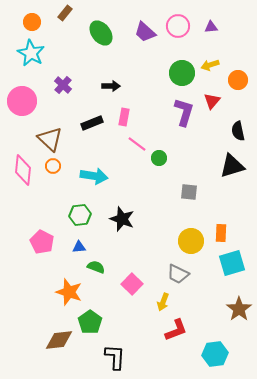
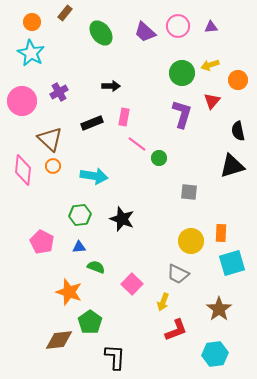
purple cross at (63, 85): moved 4 px left, 7 px down; rotated 18 degrees clockwise
purple L-shape at (184, 112): moved 2 px left, 2 px down
brown star at (239, 309): moved 20 px left
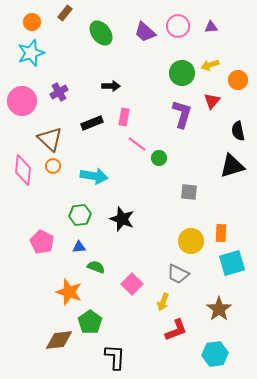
cyan star at (31, 53): rotated 24 degrees clockwise
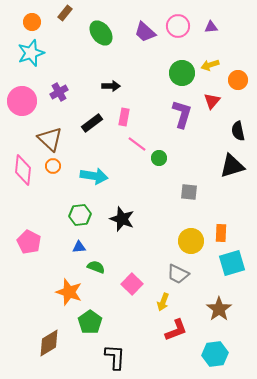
black rectangle at (92, 123): rotated 15 degrees counterclockwise
pink pentagon at (42, 242): moved 13 px left
brown diamond at (59, 340): moved 10 px left, 3 px down; rotated 24 degrees counterclockwise
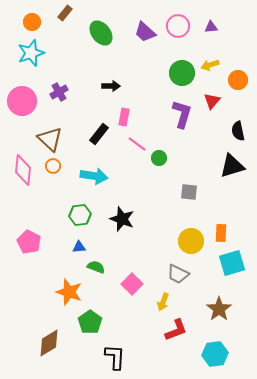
black rectangle at (92, 123): moved 7 px right, 11 px down; rotated 15 degrees counterclockwise
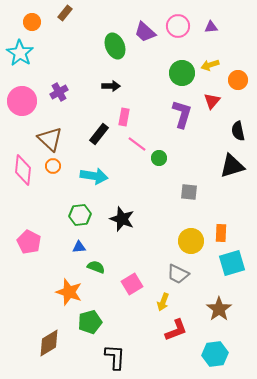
green ellipse at (101, 33): moved 14 px right, 13 px down; rotated 15 degrees clockwise
cyan star at (31, 53): moved 11 px left; rotated 20 degrees counterclockwise
pink square at (132, 284): rotated 15 degrees clockwise
green pentagon at (90, 322): rotated 20 degrees clockwise
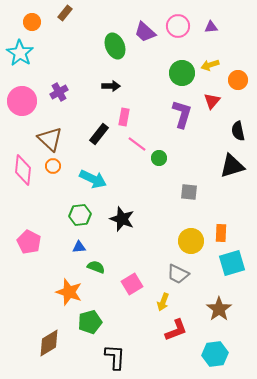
cyan arrow at (94, 176): moved 1 px left, 3 px down; rotated 16 degrees clockwise
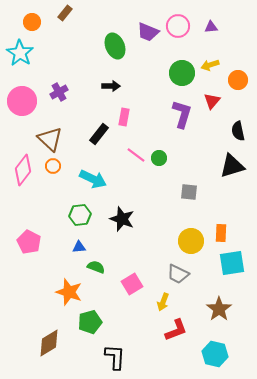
purple trapezoid at (145, 32): moved 3 px right; rotated 20 degrees counterclockwise
pink line at (137, 144): moved 1 px left, 11 px down
pink diamond at (23, 170): rotated 32 degrees clockwise
cyan square at (232, 263): rotated 8 degrees clockwise
cyan hexagon at (215, 354): rotated 20 degrees clockwise
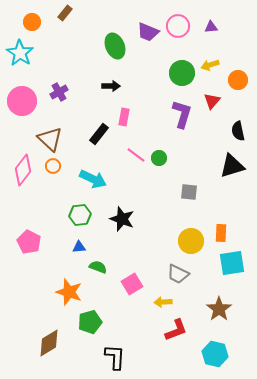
green semicircle at (96, 267): moved 2 px right
yellow arrow at (163, 302): rotated 66 degrees clockwise
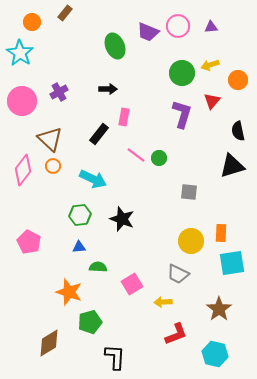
black arrow at (111, 86): moved 3 px left, 3 px down
green semicircle at (98, 267): rotated 18 degrees counterclockwise
red L-shape at (176, 330): moved 4 px down
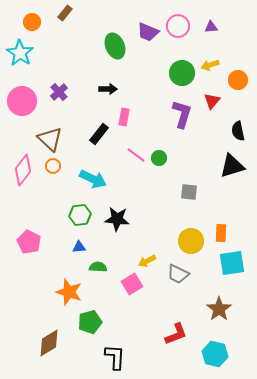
purple cross at (59, 92): rotated 12 degrees counterclockwise
black star at (122, 219): moved 5 px left; rotated 15 degrees counterclockwise
yellow arrow at (163, 302): moved 16 px left, 41 px up; rotated 24 degrees counterclockwise
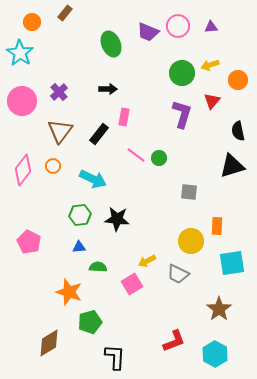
green ellipse at (115, 46): moved 4 px left, 2 px up
brown triangle at (50, 139): moved 10 px right, 8 px up; rotated 24 degrees clockwise
orange rectangle at (221, 233): moved 4 px left, 7 px up
red L-shape at (176, 334): moved 2 px left, 7 px down
cyan hexagon at (215, 354): rotated 15 degrees clockwise
